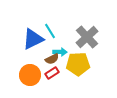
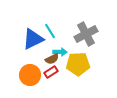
gray cross: moved 1 px left, 3 px up; rotated 15 degrees clockwise
red rectangle: moved 1 px left, 1 px up
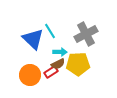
blue triangle: rotated 50 degrees counterclockwise
brown semicircle: moved 6 px right, 5 px down
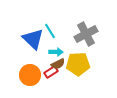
cyan arrow: moved 4 px left
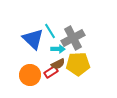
gray cross: moved 13 px left, 4 px down
cyan arrow: moved 2 px right, 3 px up
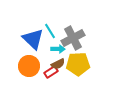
orange circle: moved 1 px left, 9 px up
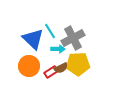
brown semicircle: moved 3 px right, 4 px down
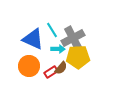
cyan line: moved 2 px right, 1 px up
blue triangle: rotated 20 degrees counterclockwise
yellow pentagon: moved 7 px up
brown semicircle: rotated 24 degrees counterclockwise
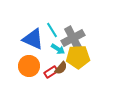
cyan arrow: rotated 32 degrees clockwise
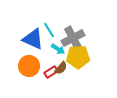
cyan line: moved 3 px left
